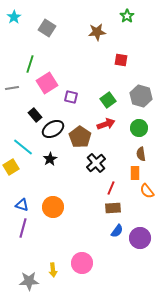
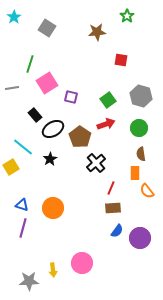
orange circle: moved 1 px down
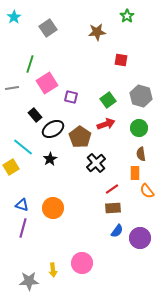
gray square: moved 1 px right; rotated 24 degrees clockwise
red line: moved 1 px right, 1 px down; rotated 32 degrees clockwise
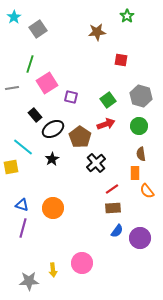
gray square: moved 10 px left, 1 px down
green circle: moved 2 px up
black star: moved 2 px right
yellow square: rotated 21 degrees clockwise
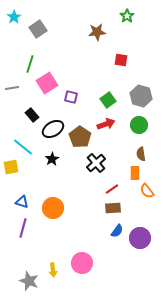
black rectangle: moved 3 px left
green circle: moved 1 px up
blue triangle: moved 3 px up
gray star: rotated 24 degrees clockwise
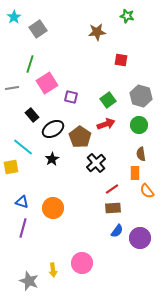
green star: rotated 24 degrees counterclockwise
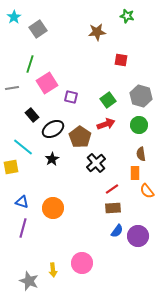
purple circle: moved 2 px left, 2 px up
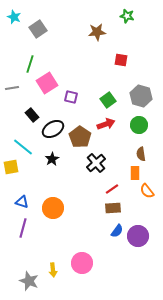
cyan star: rotated 16 degrees counterclockwise
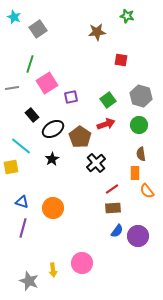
purple square: rotated 24 degrees counterclockwise
cyan line: moved 2 px left, 1 px up
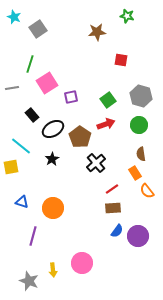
orange rectangle: rotated 32 degrees counterclockwise
purple line: moved 10 px right, 8 px down
